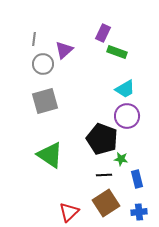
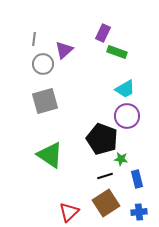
black line: moved 1 px right, 1 px down; rotated 14 degrees counterclockwise
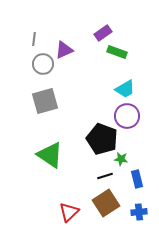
purple rectangle: rotated 30 degrees clockwise
purple triangle: rotated 18 degrees clockwise
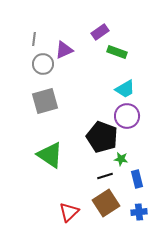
purple rectangle: moved 3 px left, 1 px up
black pentagon: moved 2 px up
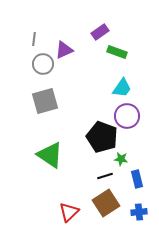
cyan trapezoid: moved 3 px left, 1 px up; rotated 25 degrees counterclockwise
